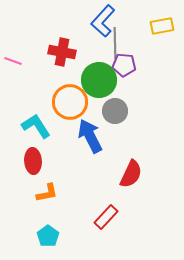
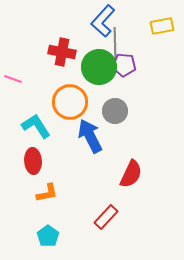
pink line: moved 18 px down
green circle: moved 13 px up
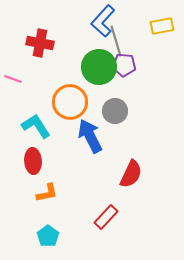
gray line: moved 1 px right, 2 px up; rotated 16 degrees counterclockwise
red cross: moved 22 px left, 9 px up
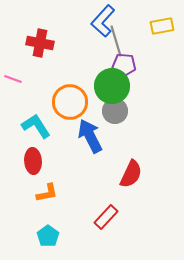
green circle: moved 13 px right, 19 px down
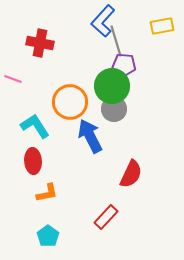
gray circle: moved 1 px left, 2 px up
cyan L-shape: moved 1 px left
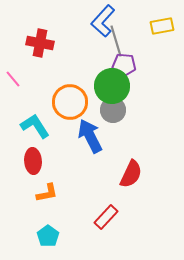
pink line: rotated 30 degrees clockwise
gray circle: moved 1 px left, 1 px down
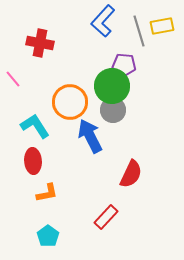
gray line: moved 23 px right, 10 px up
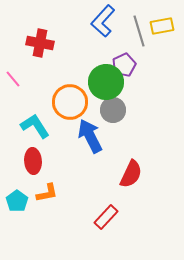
purple pentagon: rotated 30 degrees counterclockwise
green circle: moved 6 px left, 4 px up
cyan pentagon: moved 31 px left, 35 px up
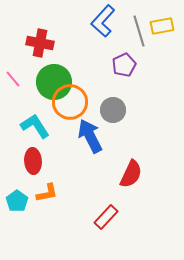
green circle: moved 52 px left
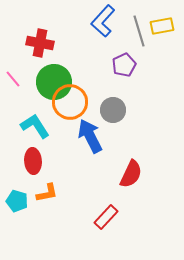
cyan pentagon: rotated 20 degrees counterclockwise
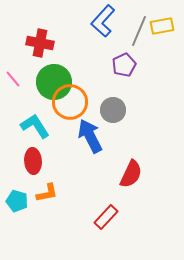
gray line: rotated 40 degrees clockwise
